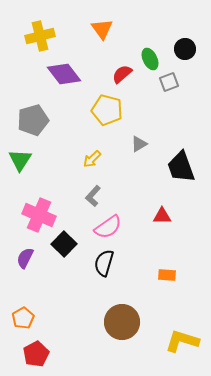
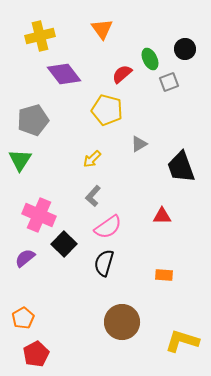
purple semicircle: rotated 25 degrees clockwise
orange rectangle: moved 3 px left
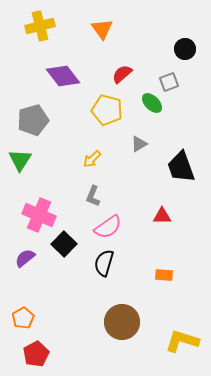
yellow cross: moved 10 px up
green ellipse: moved 2 px right, 44 px down; rotated 20 degrees counterclockwise
purple diamond: moved 1 px left, 2 px down
gray L-shape: rotated 20 degrees counterclockwise
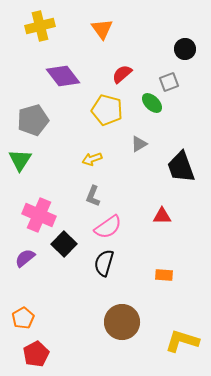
yellow arrow: rotated 24 degrees clockwise
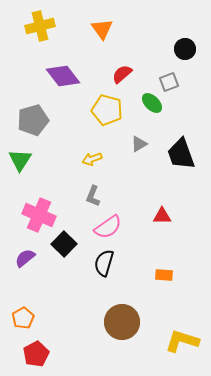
black trapezoid: moved 13 px up
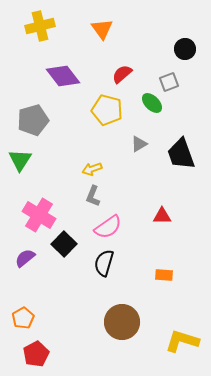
yellow arrow: moved 10 px down
pink cross: rotated 8 degrees clockwise
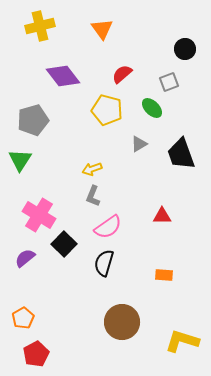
green ellipse: moved 5 px down
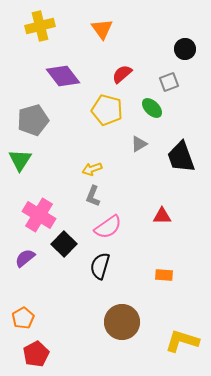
black trapezoid: moved 3 px down
black semicircle: moved 4 px left, 3 px down
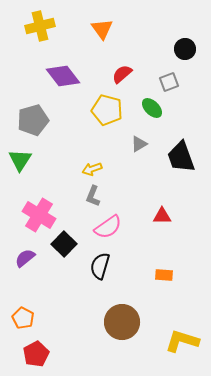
orange pentagon: rotated 15 degrees counterclockwise
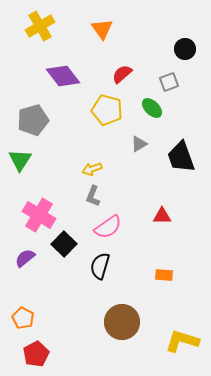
yellow cross: rotated 16 degrees counterclockwise
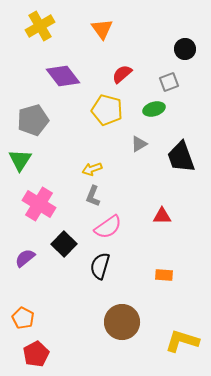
green ellipse: moved 2 px right, 1 px down; rotated 60 degrees counterclockwise
pink cross: moved 11 px up
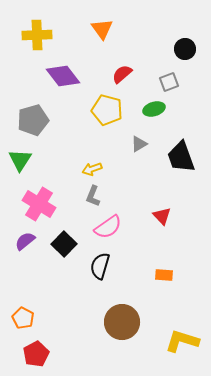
yellow cross: moved 3 px left, 9 px down; rotated 28 degrees clockwise
red triangle: rotated 48 degrees clockwise
purple semicircle: moved 17 px up
